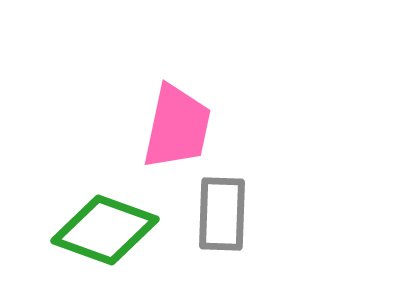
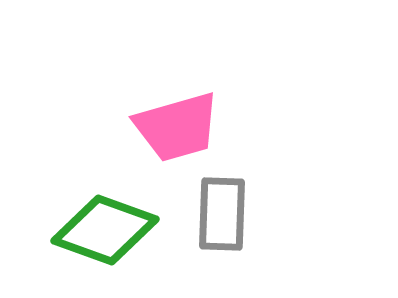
pink trapezoid: rotated 62 degrees clockwise
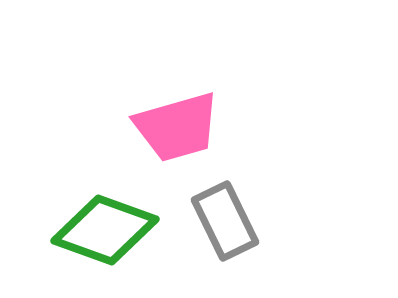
gray rectangle: moved 3 px right, 7 px down; rotated 28 degrees counterclockwise
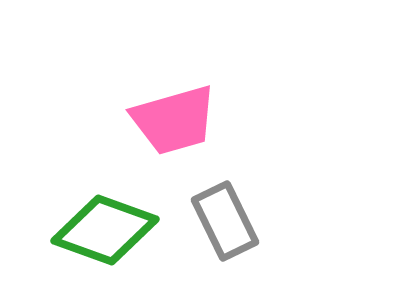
pink trapezoid: moved 3 px left, 7 px up
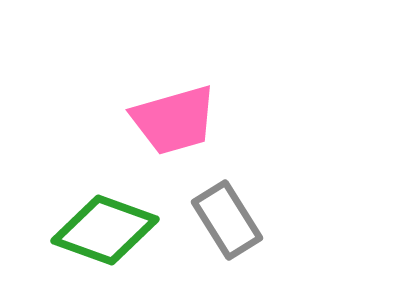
gray rectangle: moved 2 px right, 1 px up; rotated 6 degrees counterclockwise
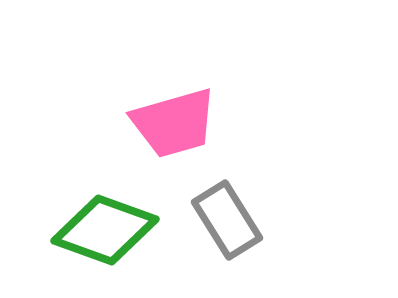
pink trapezoid: moved 3 px down
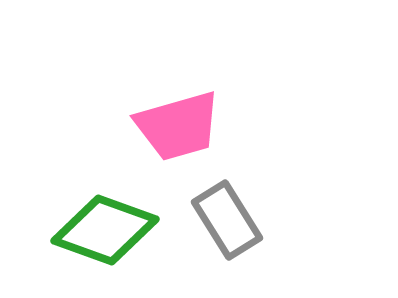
pink trapezoid: moved 4 px right, 3 px down
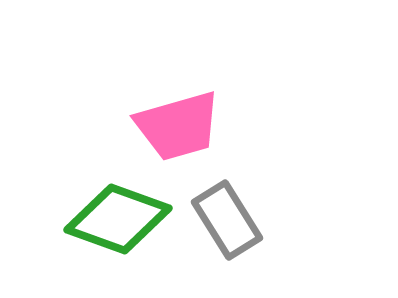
green diamond: moved 13 px right, 11 px up
